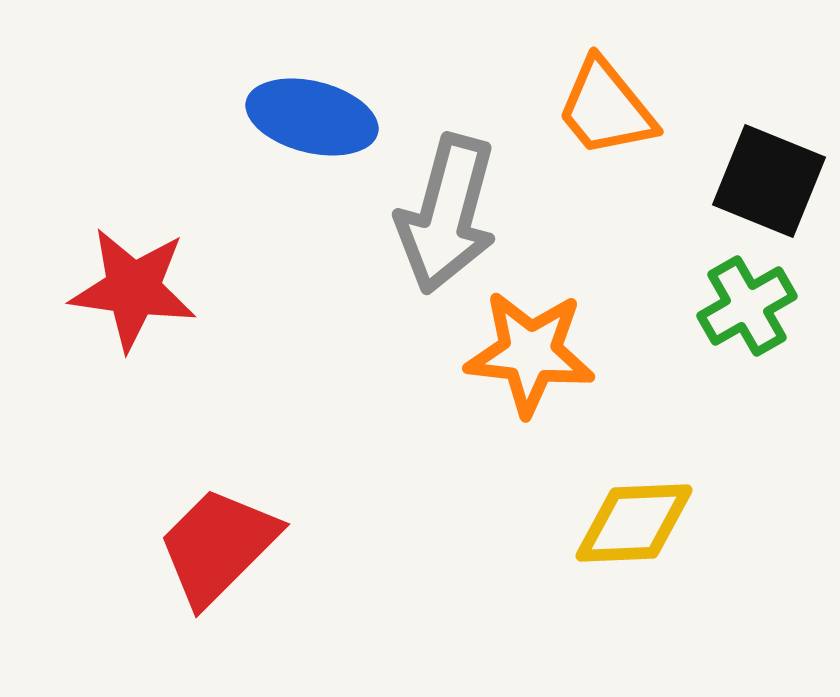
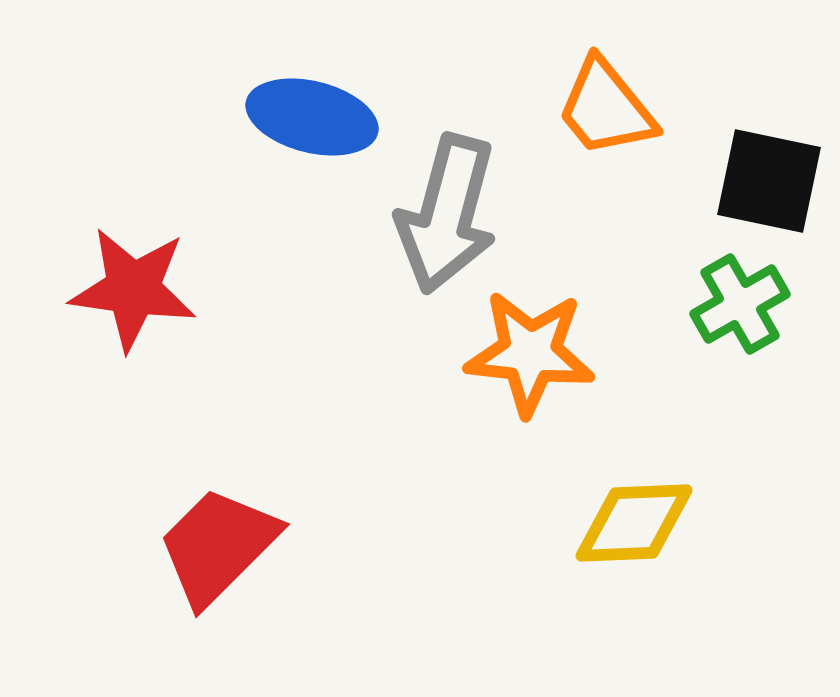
black square: rotated 10 degrees counterclockwise
green cross: moved 7 px left, 2 px up
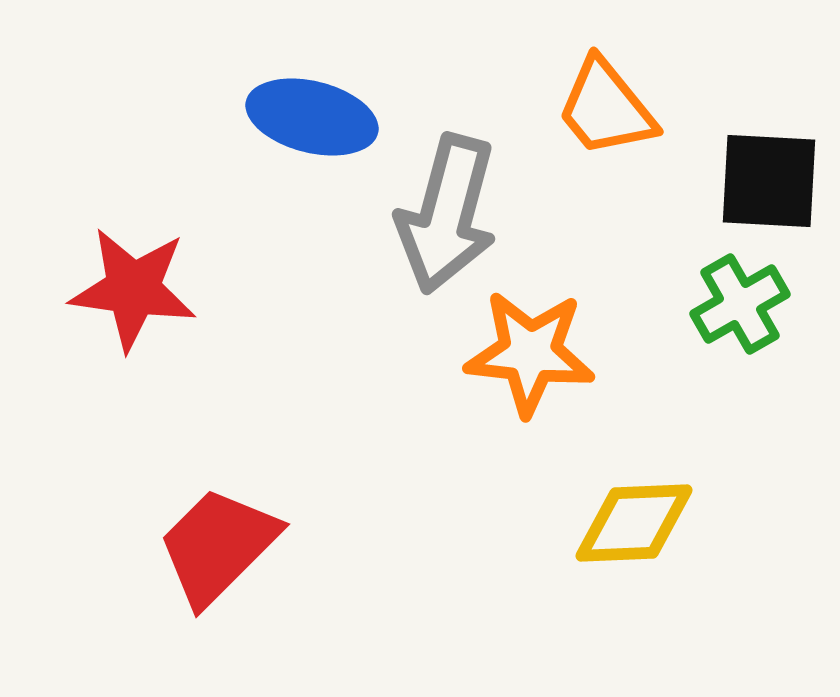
black square: rotated 9 degrees counterclockwise
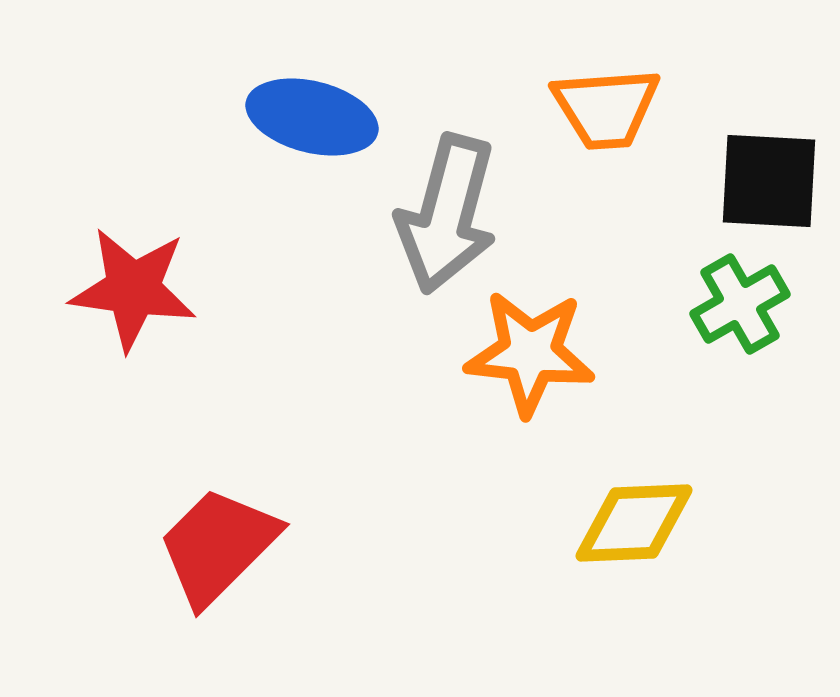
orange trapezoid: rotated 55 degrees counterclockwise
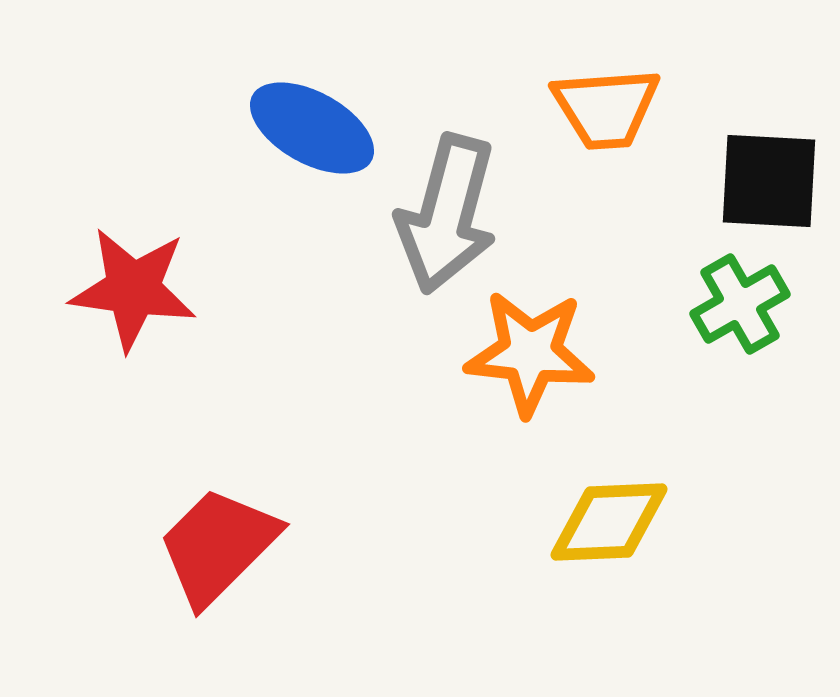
blue ellipse: moved 11 px down; rotated 15 degrees clockwise
yellow diamond: moved 25 px left, 1 px up
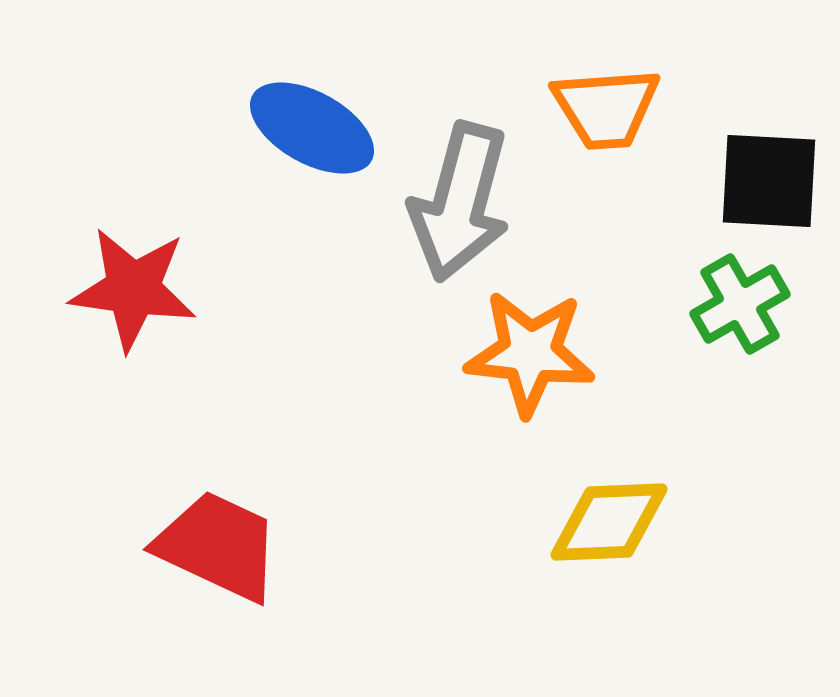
gray arrow: moved 13 px right, 12 px up
red trapezoid: rotated 70 degrees clockwise
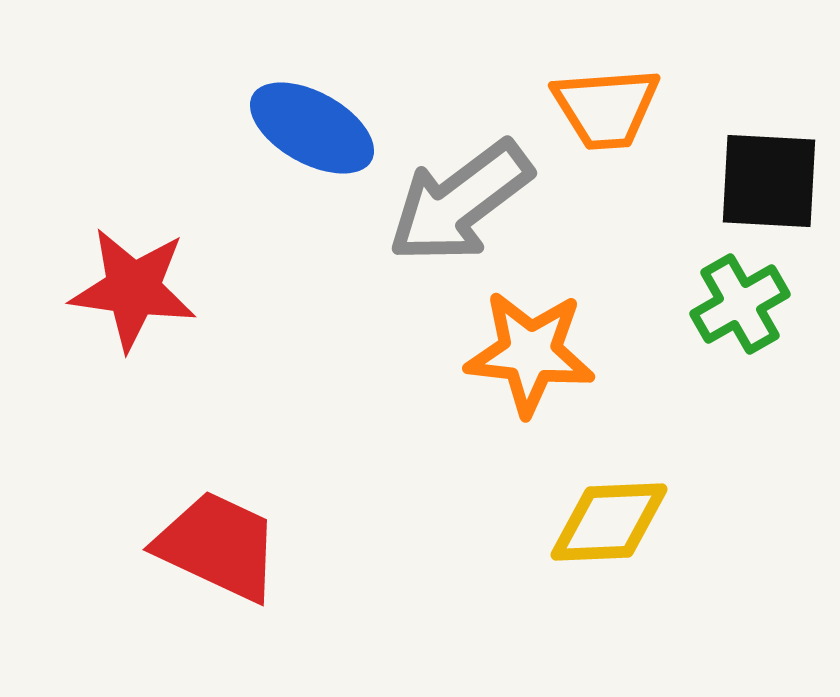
gray arrow: rotated 38 degrees clockwise
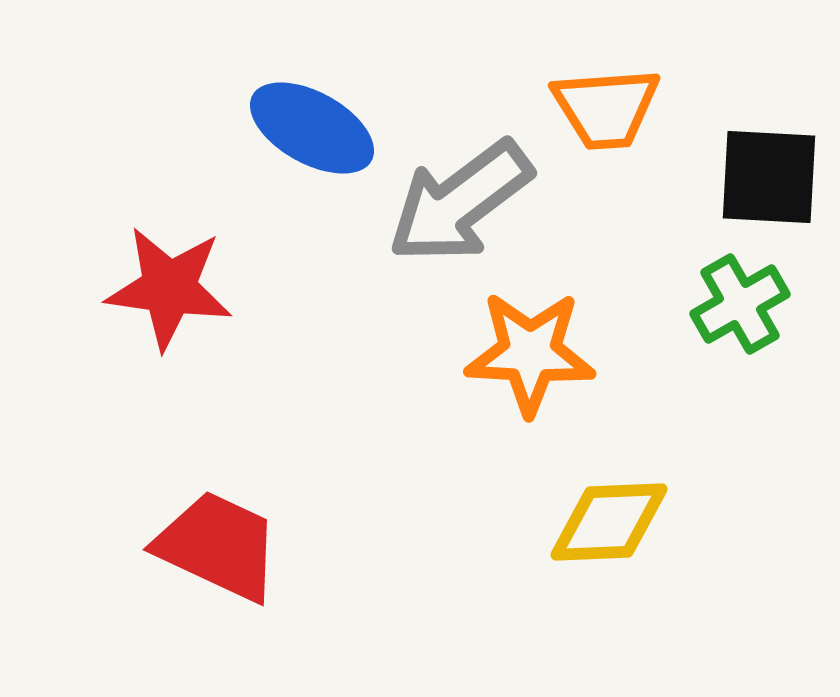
black square: moved 4 px up
red star: moved 36 px right, 1 px up
orange star: rotated 3 degrees counterclockwise
